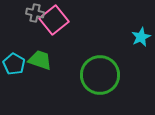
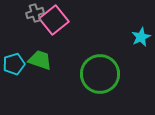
gray cross: rotated 30 degrees counterclockwise
cyan pentagon: rotated 25 degrees clockwise
green circle: moved 1 px up
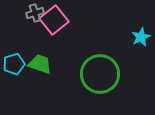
green trapezoid: moved 4 px down
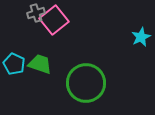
gray cross: moved 1 px right
cyan pentagon: rotated 30 degrees counterclockwise
green circle: moved 14 px left, 9 px down
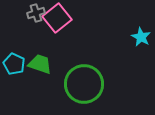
pink square: moved 3 px right, 2 px up
cyan star: rotated 18 degrees counterclockwise
green circle: moved 2 px left, 1 px down
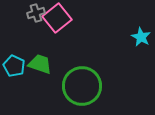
cyan pentagon: moved 2 px down
green circle: moved 2 px left, 2 px down
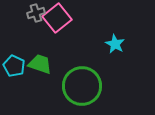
cyan star: moved 26 px left, 7 px down
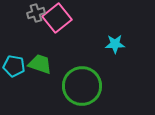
cyan star: rotated 30 degrees counterclockwise
cyan pentagon: rotated 15 degrees counterclockwise
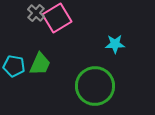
gray cross: rotated 30 degrees counterclockwise
pink square: rotated 8 degrees clockwise
green trapezoid: rotated 95 degrees clockwise
green circle: moved 13 px right
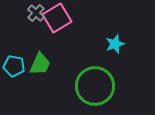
cyan star: rotated 18 degrees counterclockwise
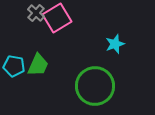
green trapezoid: moved 2 px left, 1 px down
